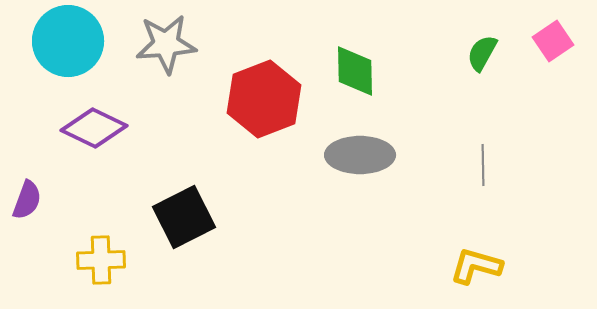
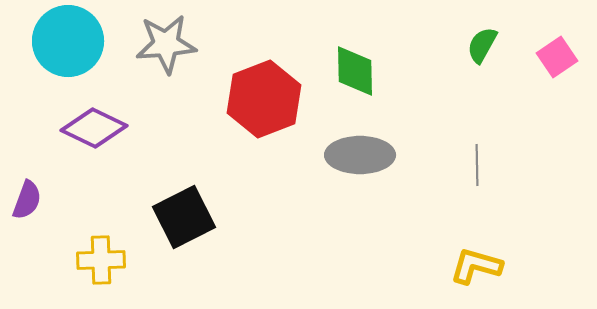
pink square: moved 4 px right, 16 px down
green semicircle: moved 8 px up
gray line: moved 6 px left
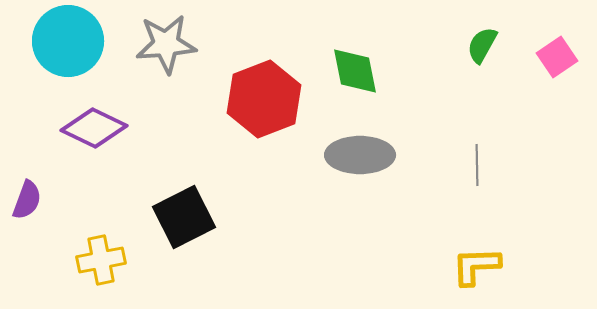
green diamond: rotated 10 degrees counterclockwise
yellow cross: rotated 9 degrees counterclockwise
yellow L-shape: rotated 18 degrees counterclockwise
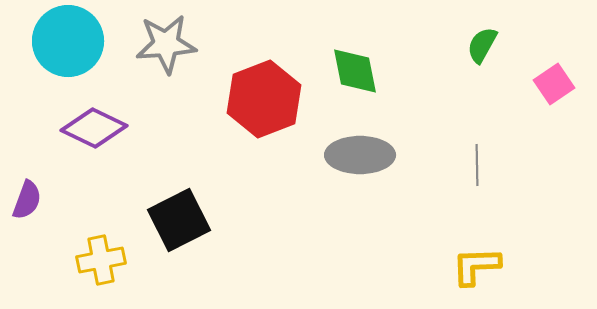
pink square: moved 3 px left, 27 px down
black square: moved 5 px left, 3 px down
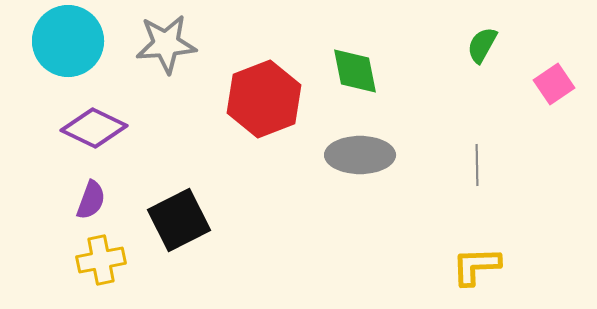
purple semicircle: moved 64 px right
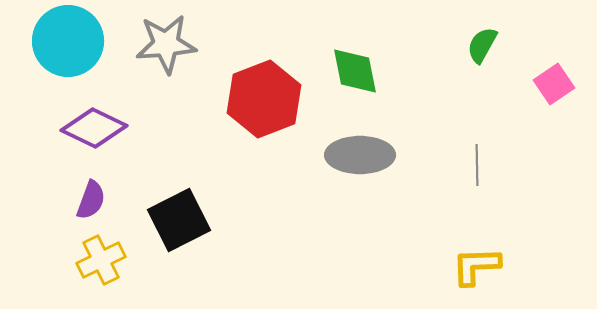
yellow cross: rotated 15 degrees counterclockwise
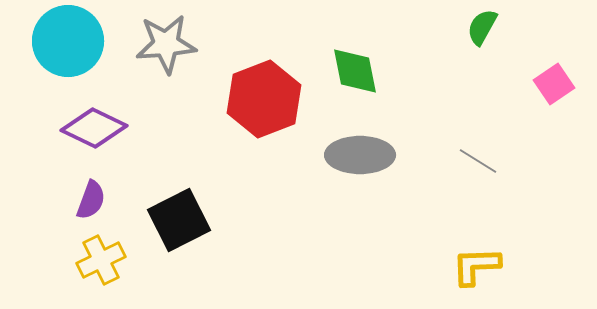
green semicircle: moved 18 px up
gray line: moved 1 px right, 4 px up; rotated 57 degrees counterclockwise
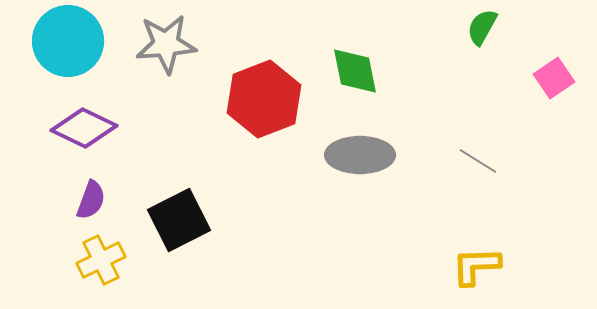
pink square: moved 6 px up
purple diamond: moved 10 px left
